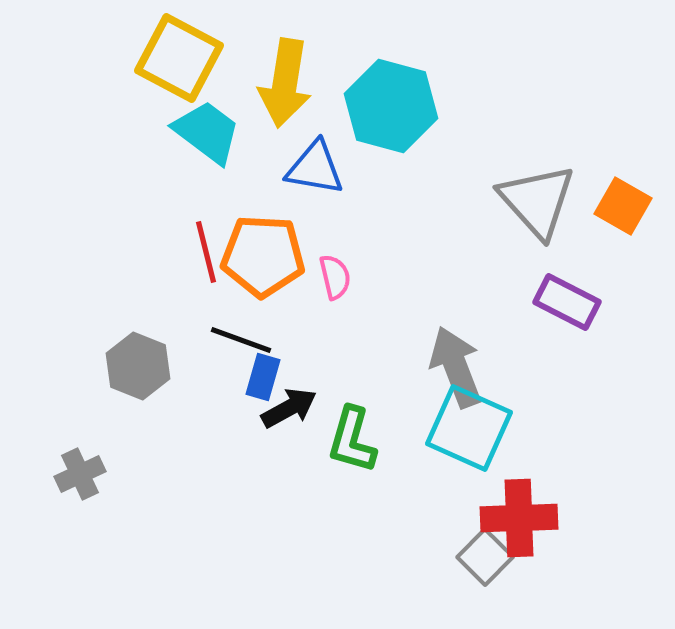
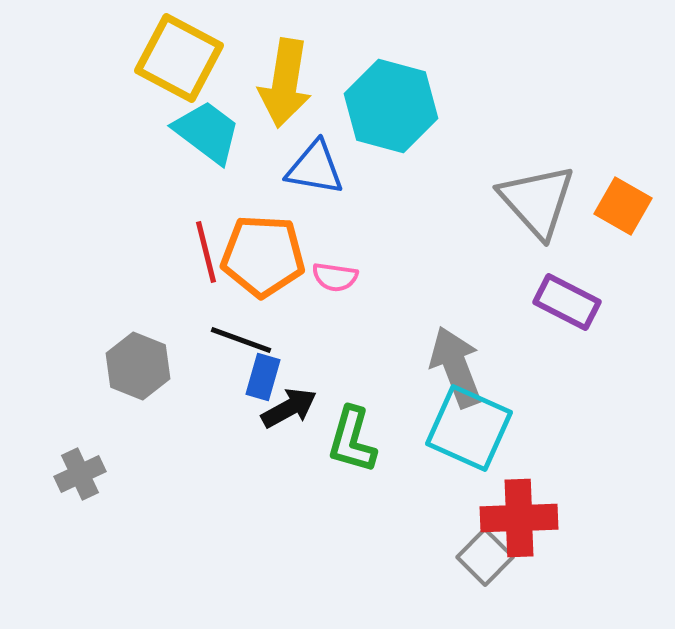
pink semicircle: rotated 111 degrees clockwise
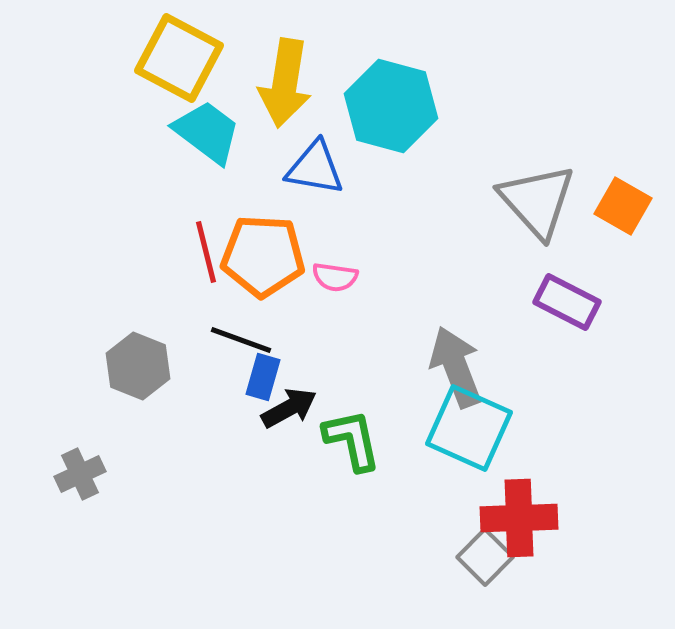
green L-shape: rotated 152 degrees clockwise
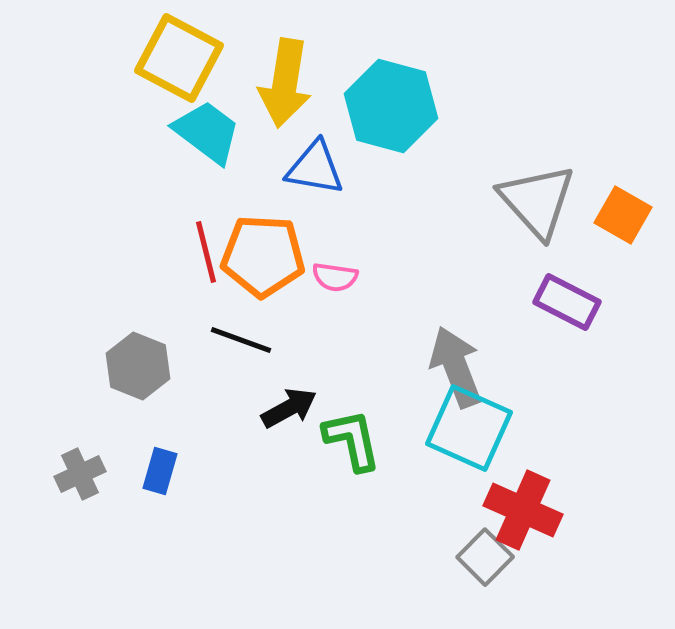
orange square: moved 9 px down
blue rectangle: moved 103 px left, 94 px down
red cross: moved 4 px right, 8 px up; rotated 26 degrees clockwise
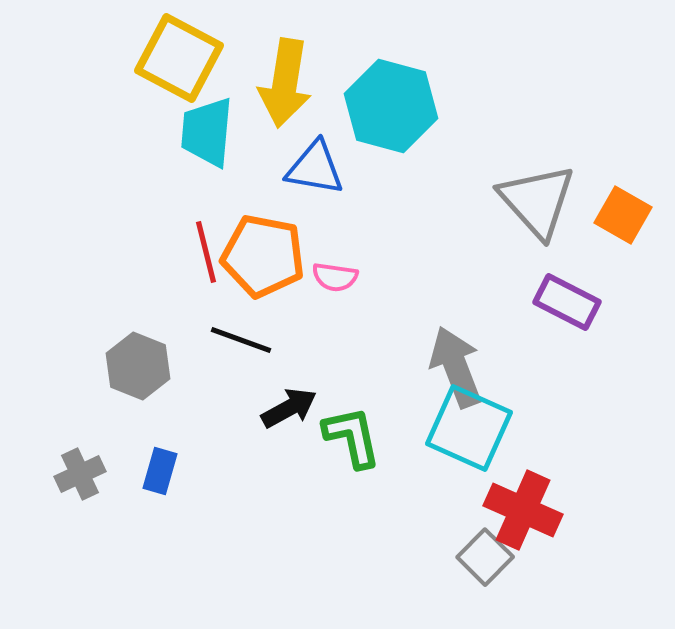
cyan trapezoid: rotated 122 degrees counterclockwise
orange pentagon: rotated 8 degrees clockwise
green L-shape: moved 3 px up
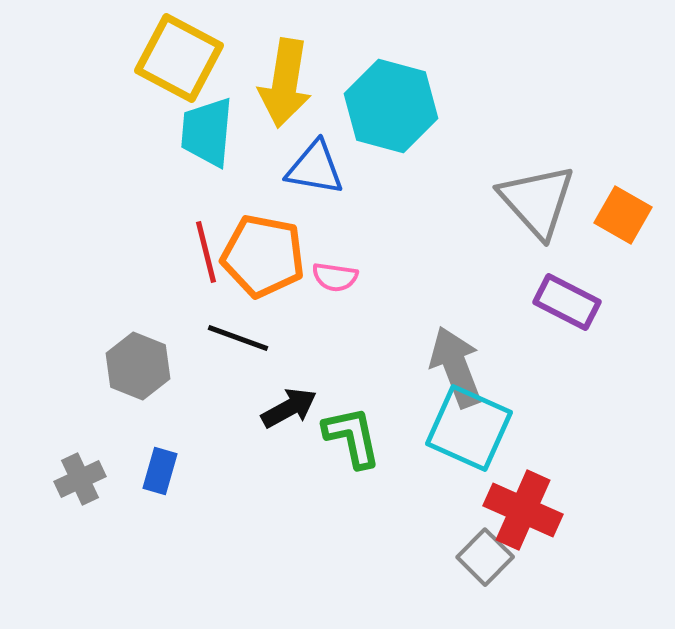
black line: moved 3 px left, 2 px up
gray cross: moved 5 px down
